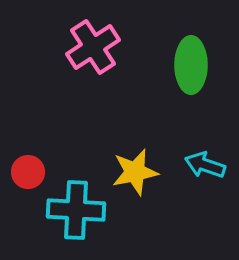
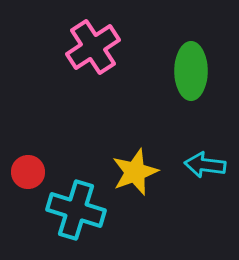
green ellipse: moved 6 px down
cyan arrow: rotated 12 degrees counterclockwise
yellow star: rotated 9 degrees counterclockwise
cyan cross: rotated 14 degrees clockwise
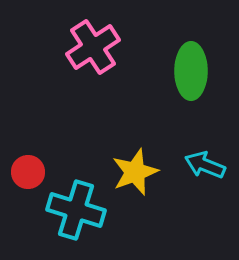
cyan arrow: rotated 15 degrees clockwise
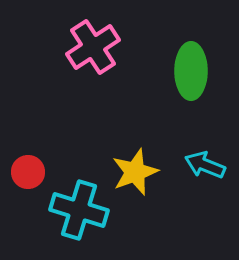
cyan cross: moved 3 px right
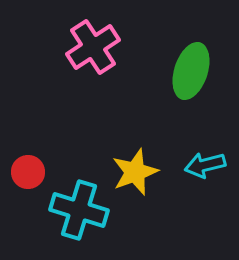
green ellipse: rotated 18 degrees clockwise
cyan arrow: rotated 36 degrees counterclockwise
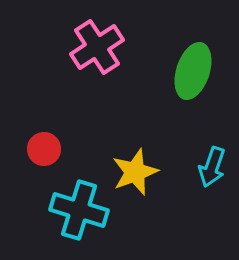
pink cross: moved 4 px right
green ellipse: moved 2 px right
cyan arrow: moved 7 px right, 2 px down; rotated 57 degrees counterclockwise
red circle: moved 16 px right, 23 px up
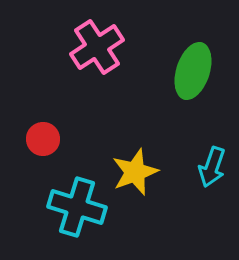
red circle: moved 1 px left, 10 px up
cyan cross: moved 2 px left, 3 px up
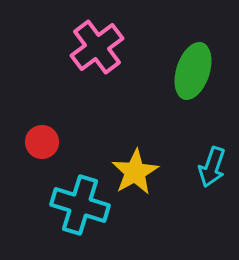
pink cross: rotated 4 degrees counterclockwise
red circle: moved 1 px left, 3 px down
yellow star: rotated 9 degrees counterclockwise
cyan cross: moved 3 px right, 2 px up
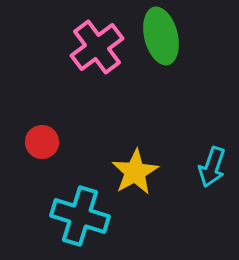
green ellipse: moved 32 px left, 35 px up; rotated 32 degrees counterclockwise
cyan cross: moved 11 px down
